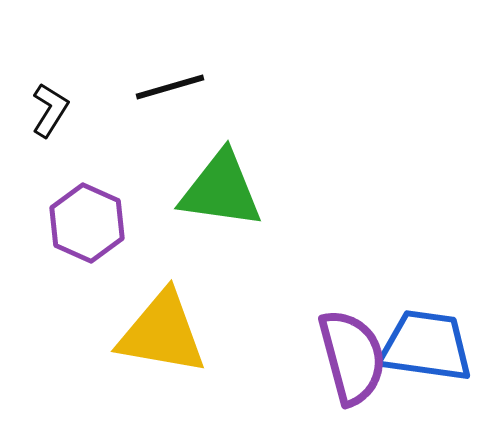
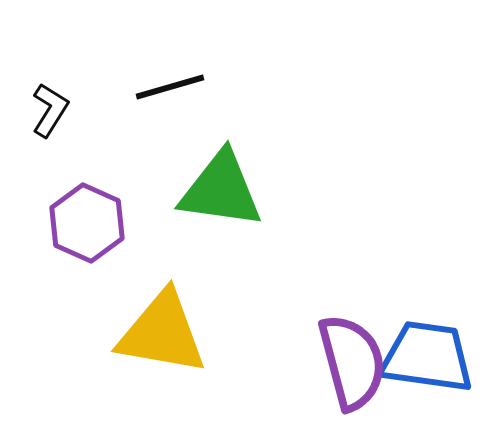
blue trapezoid: moved 1 px right, 11 px down
purple semicircle: moved 5 px down
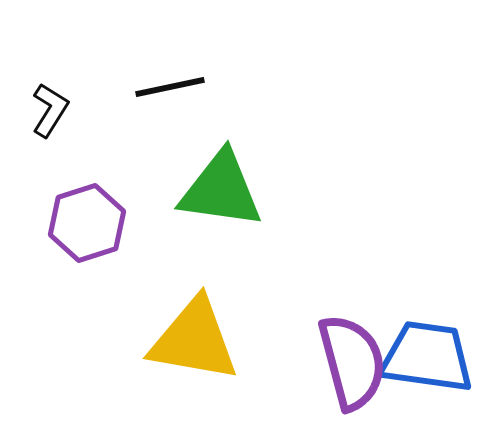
black line: rotated 4 degrees clockwise
purple hexagon: rotated 18 degrees clockwise
yellow triangle: moved 32 px right, 7 px down
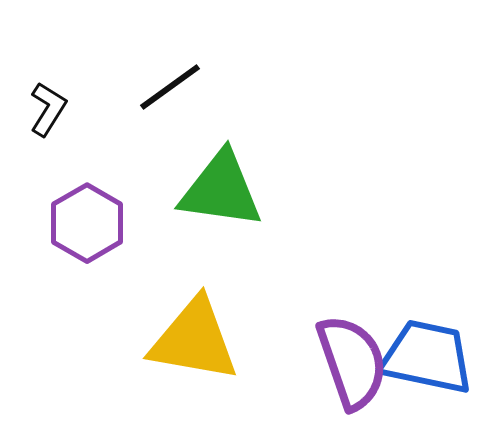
black line: rotated 24 degrees counterclockwise
black L-shape: moved 2 px left, 1 px up
purple hexagon: rotated 12 degrees counterclockwise
blue trapezoid: rotated 4 degrees clockwise
purple semicircle: rotated 4 degrees counterclockwise
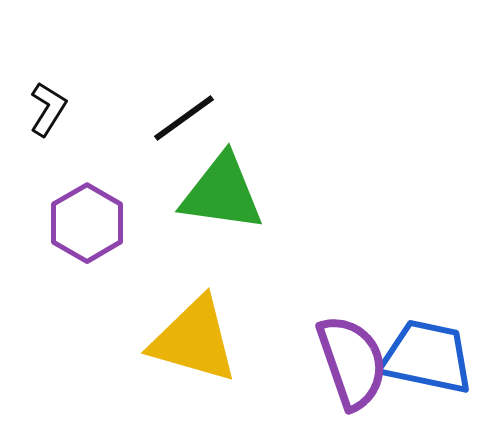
black line: moved 14 px right, 31 px down
green triangle: moved 1 px right, 3 px down
yellow triangle: rotated 6 degrees clockwise
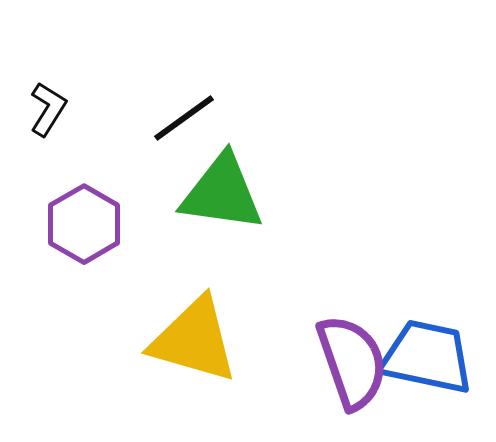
purple hexagon: moved 3 px left, 1 px down
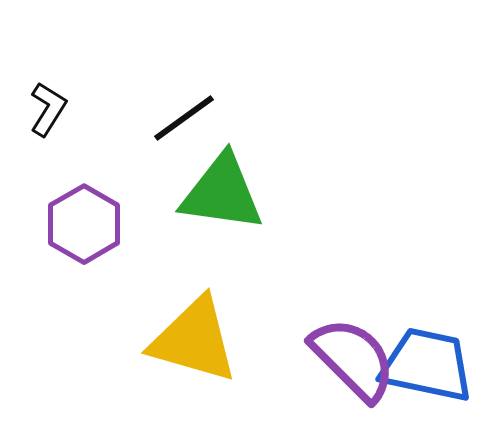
blue trapezoid: moved 8 px down
purple semicircle: moved 1 px right, 3 px up; rotated 26 degrees counterclockwise
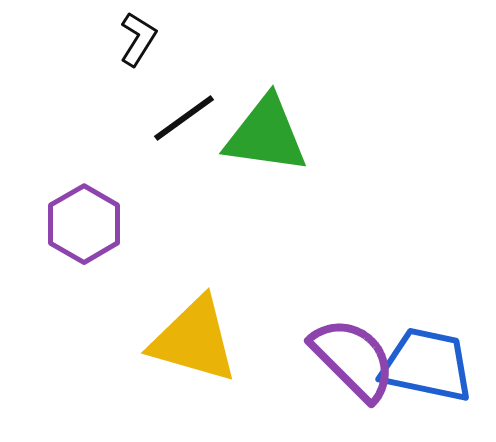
black L-shape: moved 90 px right, 70 px up
green triangle: moved 44 px right, 58 px up
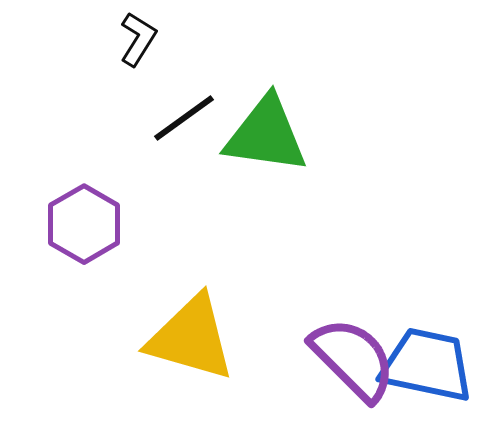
yellow triangle: moved 3 px left, 2 px up
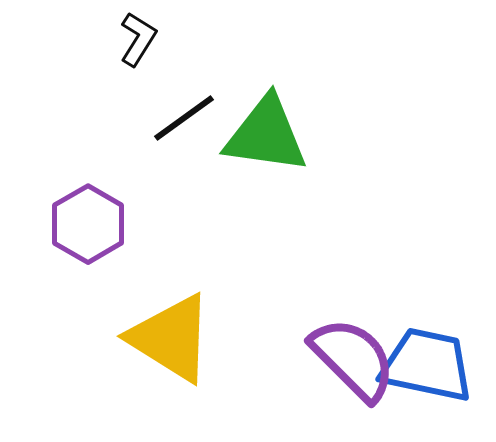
purple hexagon: moved 4 px right
yellow triangle: moved 20 px left; rotated 16 degrees clockwise
